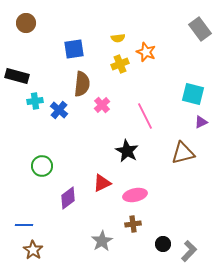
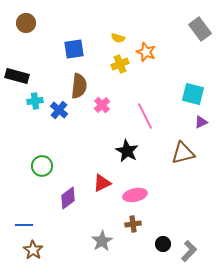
yellow semicircle: rotated 24 degrees clockwise
brown semicircle: moved 3 px left, 2 px down
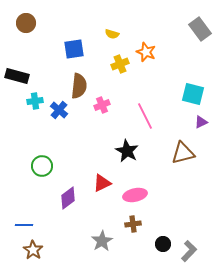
yellow semicircle: moved 6 px left, 4 px up
pink cross: rotated 21 degrees clockwise
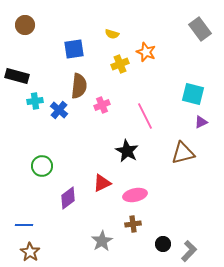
brown circle: moved 1 px left, 2 px down
brown star: moved 3 px left, 2 px down
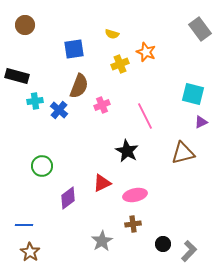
brown semicircle: rotated 15 degrees clockwise
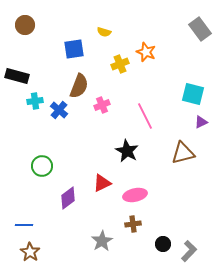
yellow semicircle: moved 8 px left, 2 px up
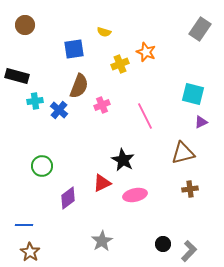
gray rectangle: rotated 70 degrees clockwise
black star: moved 4 px left, 9 px down
brown cross: moved 57 px right, 35 px up
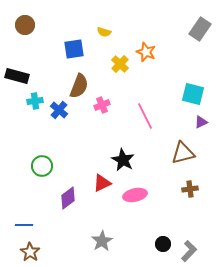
yellow cross: rotated 24 degrees counterclockwise
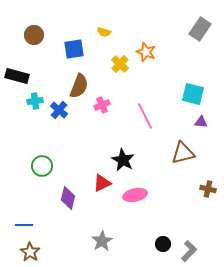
brown circle: moved 9 px right, 10 px down
purple triangle: rotated 32 degrees clockwise
brown cross: moved 18 px right; rotated 21 degrees clockwise
purple diamond: rotated 40 degrees counterclockwise
